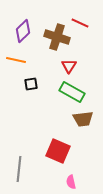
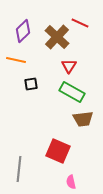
brown cross: rotated 25 degrees clockwise
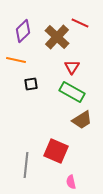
red triangle: moved 3 px right, 1 px down
brown trapezoid: moved 1 px left, 1 px down; rotated 25 degrees counterclockwise
red square: moved 2 px left
gray line: moved 7 px right, 4 px up
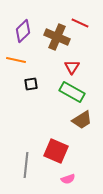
brown cross: rotated 20 degrees counterclockwise
pink semicircle: moved 3 px left, 3 px up; rotated 96 degrees counterclockwise
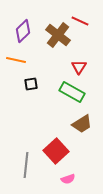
red line: moved 2 px up
brown cross: moved 1 px right, 2 px up; rotated 15 degrees clockwise
red triangle: moved 7 px right
brown trapezoid: moved 4 px down
red square: rotated 25 degrees clockwise
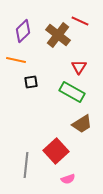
black square: moved 2 px up
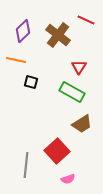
red line: moved 6 px right, 1 px up
black square: rotated 24 degrees clockwise
red square: moved 1 px right
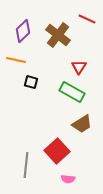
red line: moved 1 px right, 1 px up
pink semicircle: rotated 24 degrees clockwise
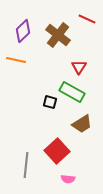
black square: moved 19 px right, 20 px down
